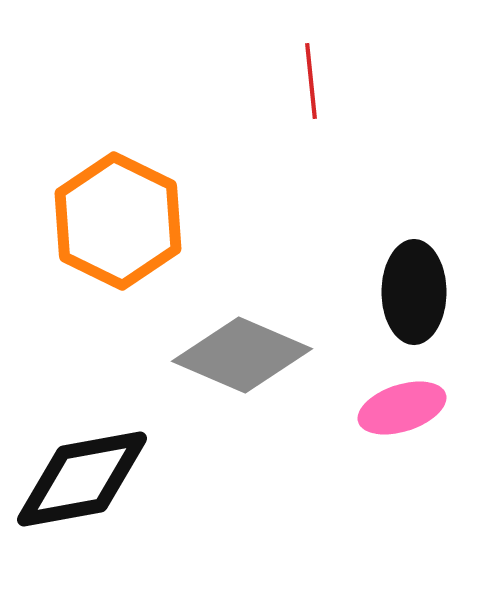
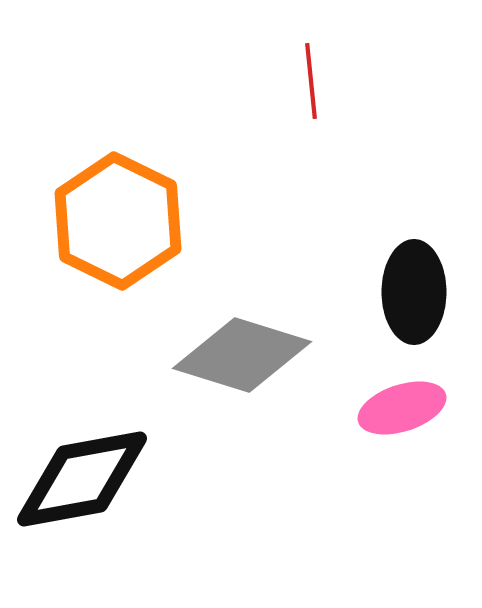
gray diamond: rotated 6 degrees counterclockwise
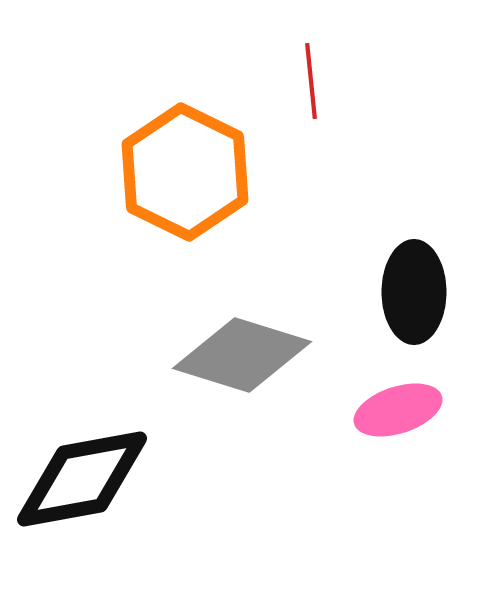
orange hexagon: moved 67 px right, 49 px up
pink ellipse: moved 4 px left, 2 px down
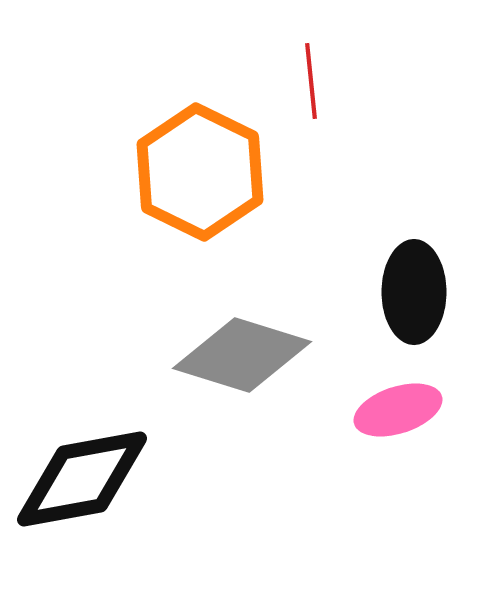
orange hexagon: moved 15 px right
